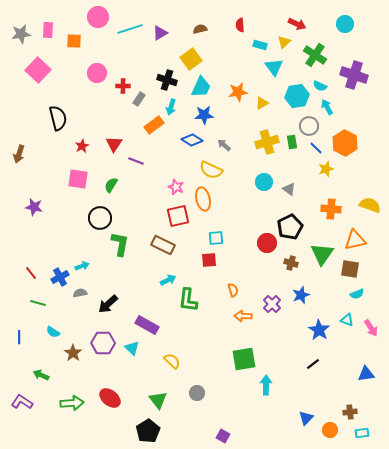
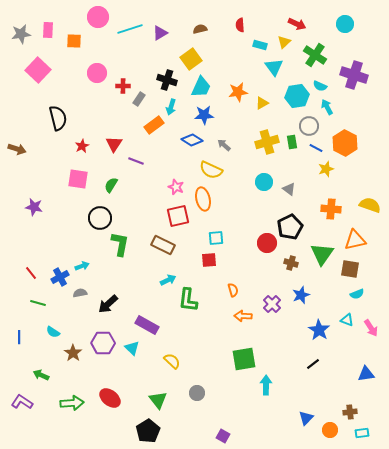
blue line at (316, 148): rotated 16 degrees counterclockwise
brown arrow at (19, 154): moved 2 px left, 5 px up; rotated 90 degrees counterclockwise
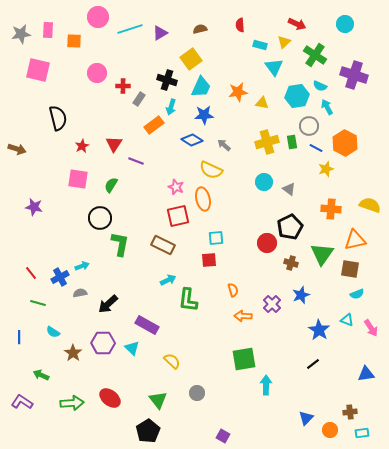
pink square at (38, 70): rotated 30 degrees counterclockwise
yellow triangle at (262, 103): rotated 40 degrees clockwise
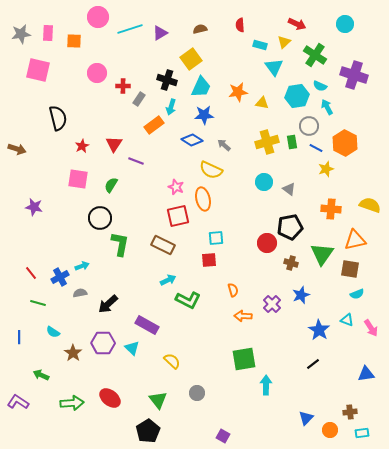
pink rectangle at (48, 30): moved 3 px down
black pentagon at (290, 227): rotated 15 degrees clockwise
green L-shape at (188, 300): rotated 70 degrees counterclockwise
purple L-shape at (22, 402): moved 4 px left
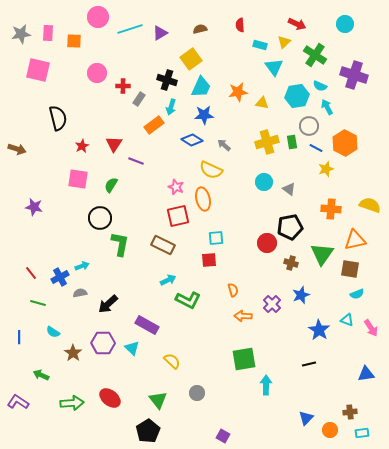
black line at (313, 364): moved 4 px left; rotated 24 degrees clockwise
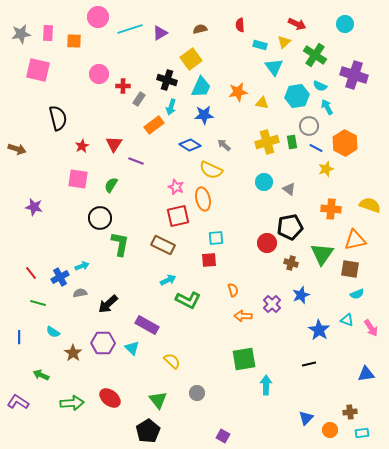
pink circle at (97, 73): moved 2 px right, 1 px down
blue diamond at (192, 140): moved 2 px left, 5 px down
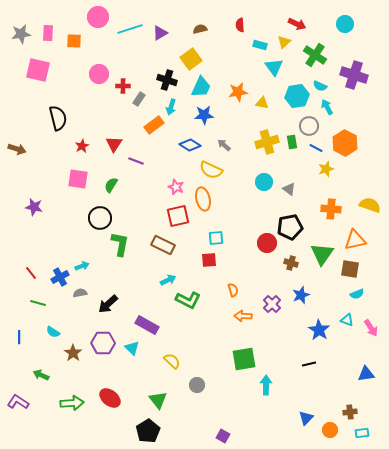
gray circle at (197, 393): moved 8 px up
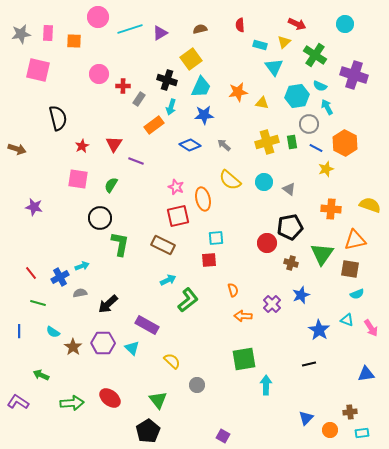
gray circle at (309, 126): moved 2 px up
yellow semicircle at (211, 170): moved 19 px right, 10 px down; rotated 15 degrees clockwise
green L-shape at (188, 300): rotated 65 degrees counterclockwise
blue line at (19, 337): moved 6 px up
brown star at (73, 353): moved 6 px up
